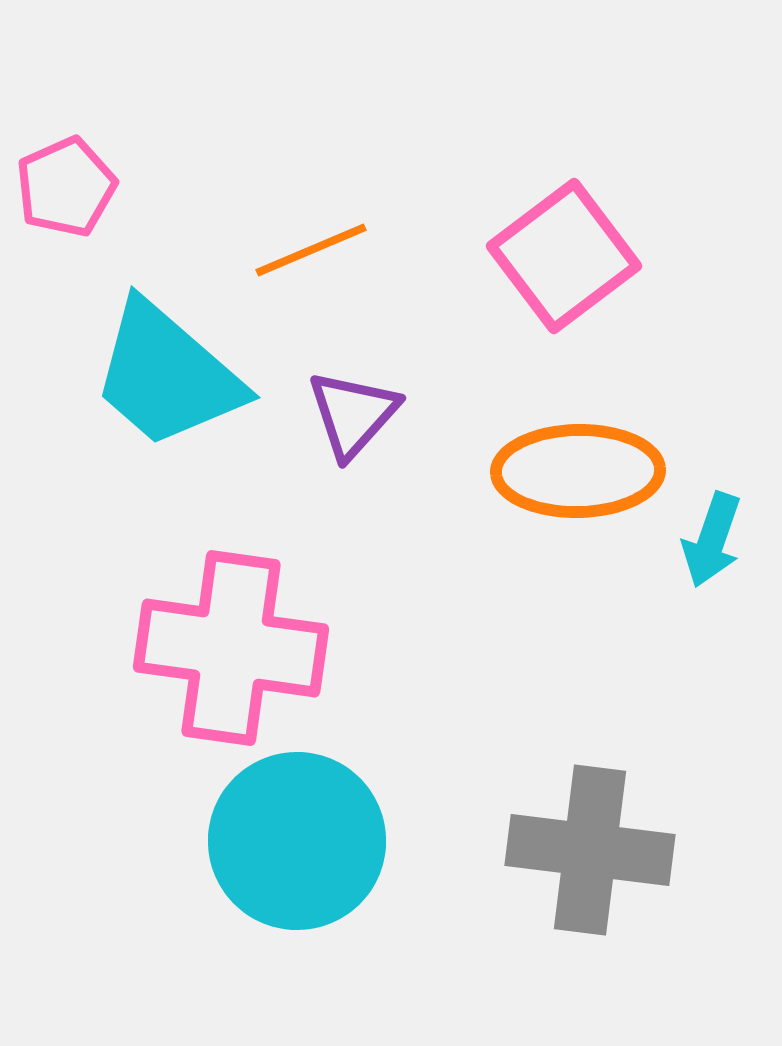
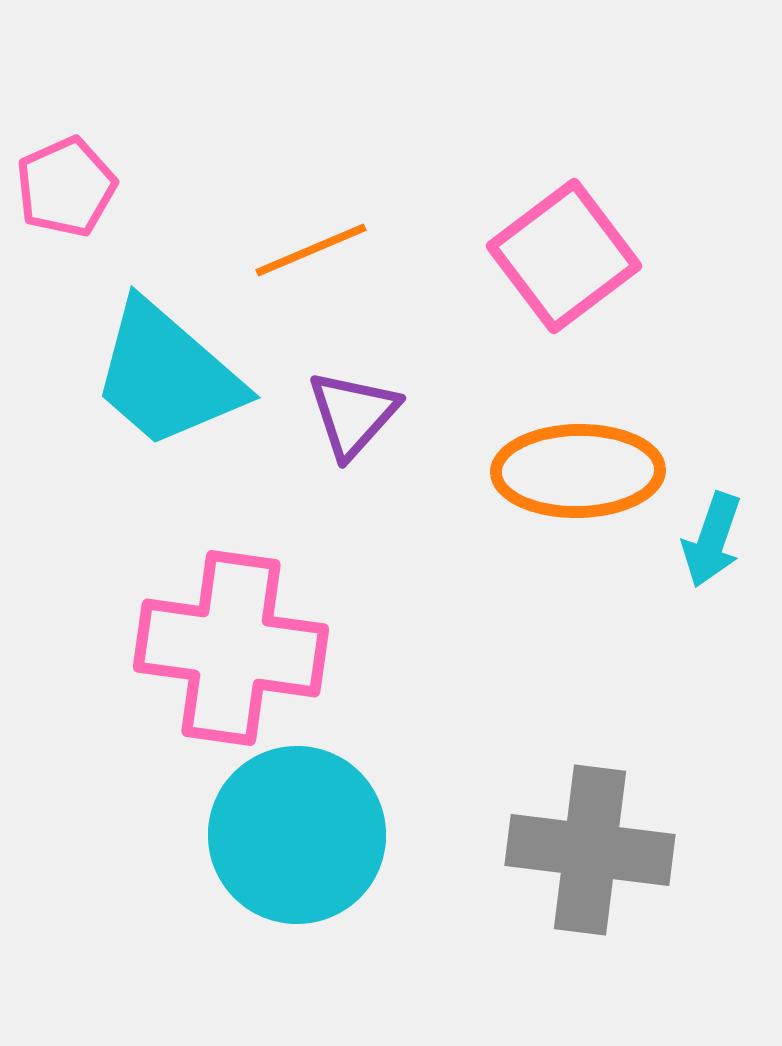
cyan circle: moved 6 px up
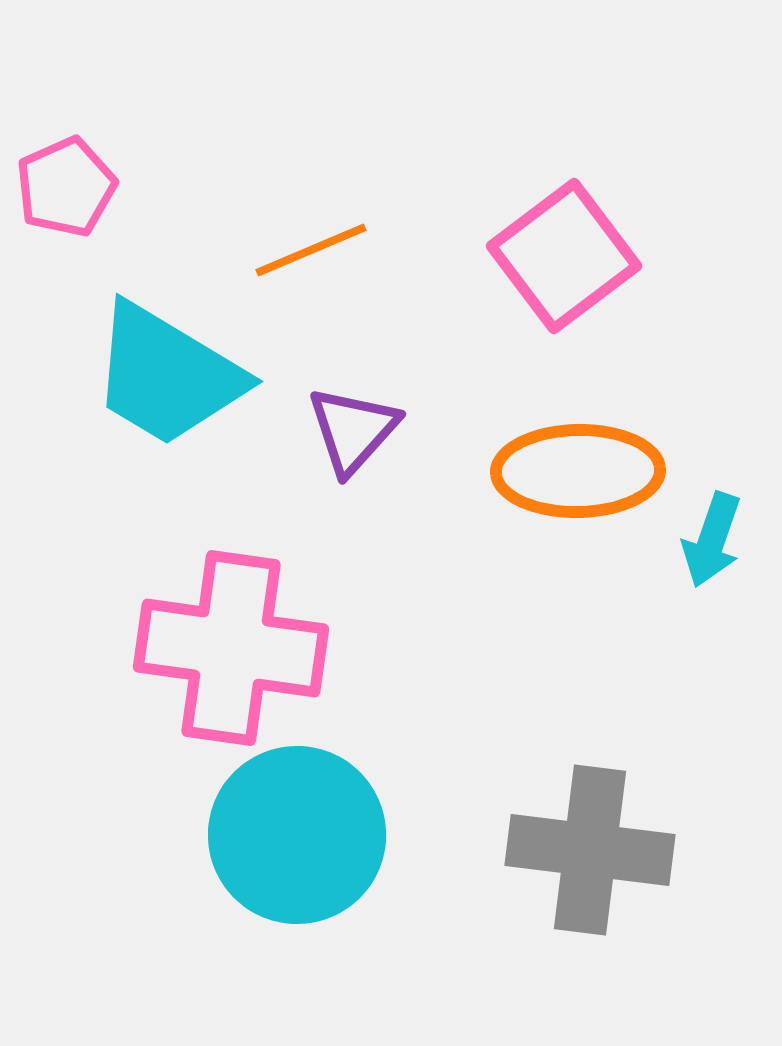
cyan trapezoid: rotated 10 degrees counterclockwise
purple triangle: moved 16 px down
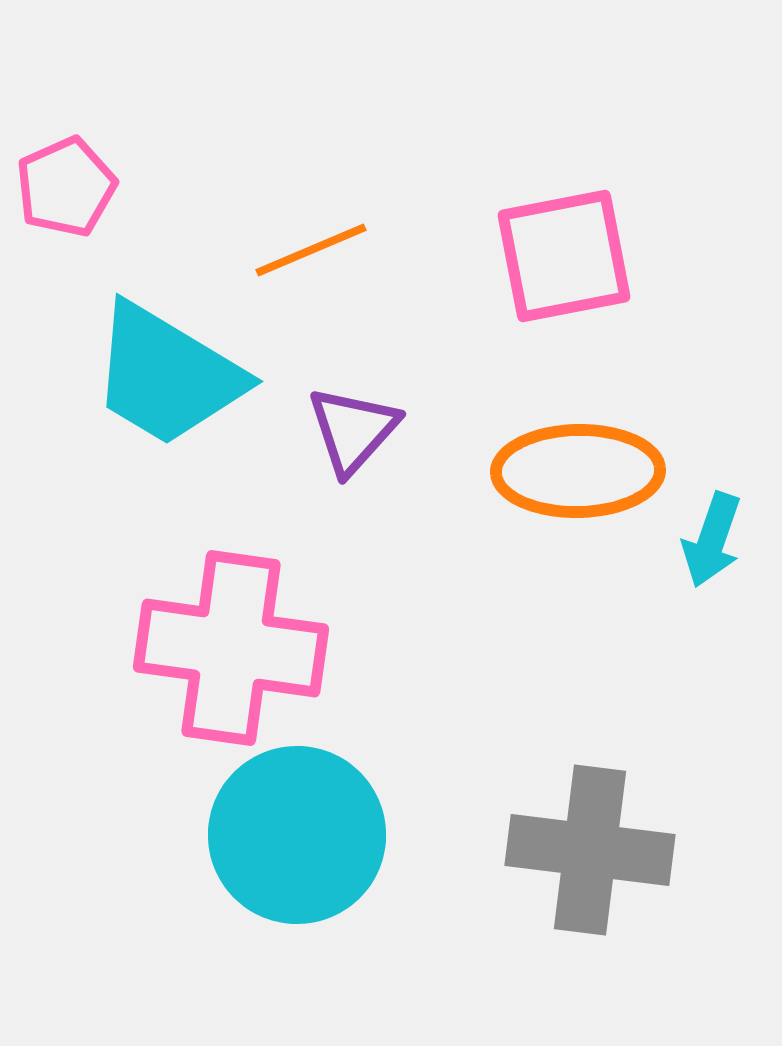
pink square: rotated 26 degrees clockwise
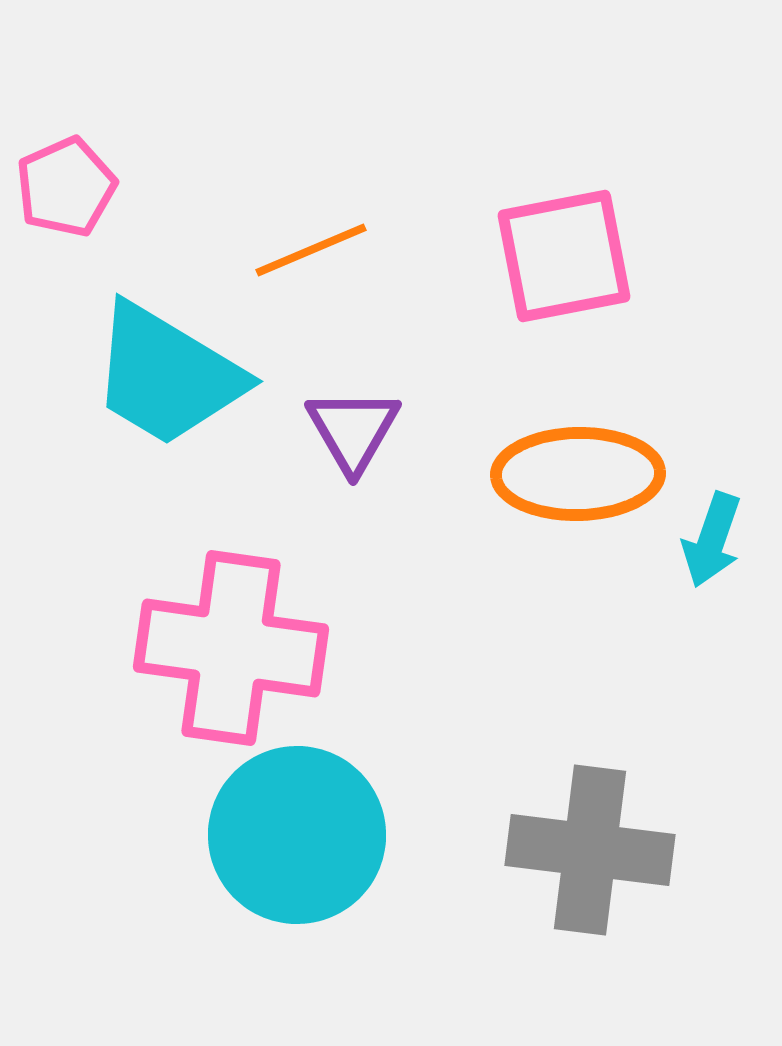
purple triangle: rotated 12 degrees counterclockwise
orange ellipse: moved 3 px down
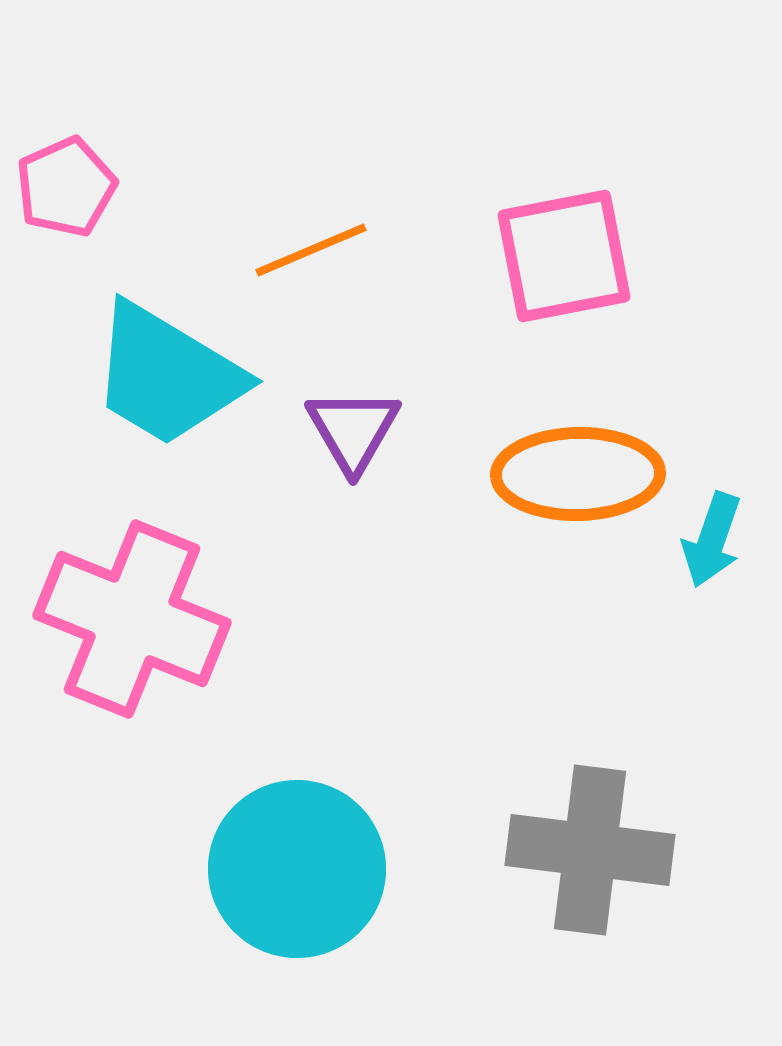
pink cross: moved 99 px left, 29 px up; rotated 14 degrees clockwise
cyan circle: moved 34 px down
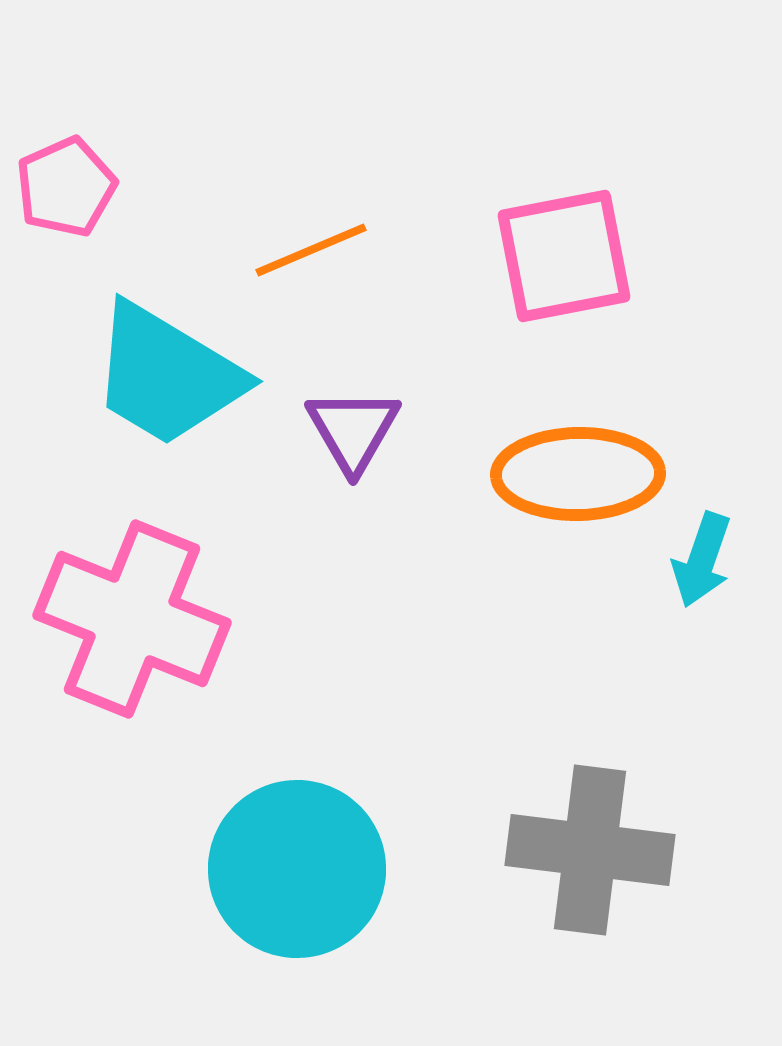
cyan arrow: moved 10 px left, 20 px down
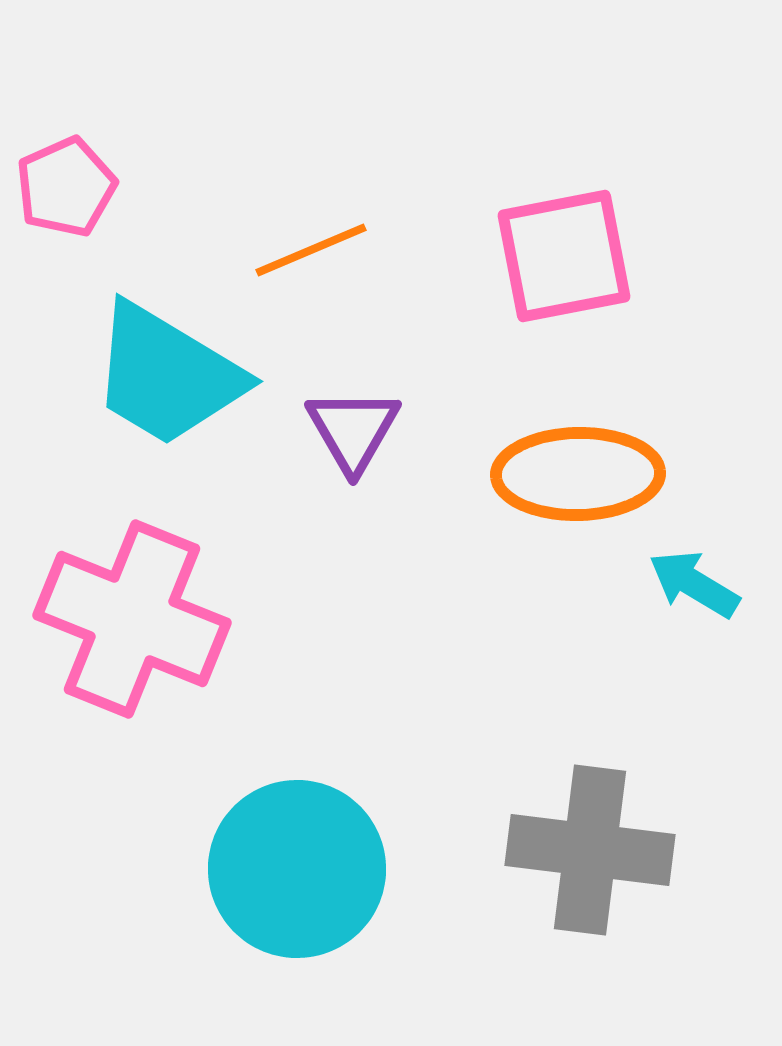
cyan arrow: moved 8 px left, 24 px down; rotated 102 degrees clockwise
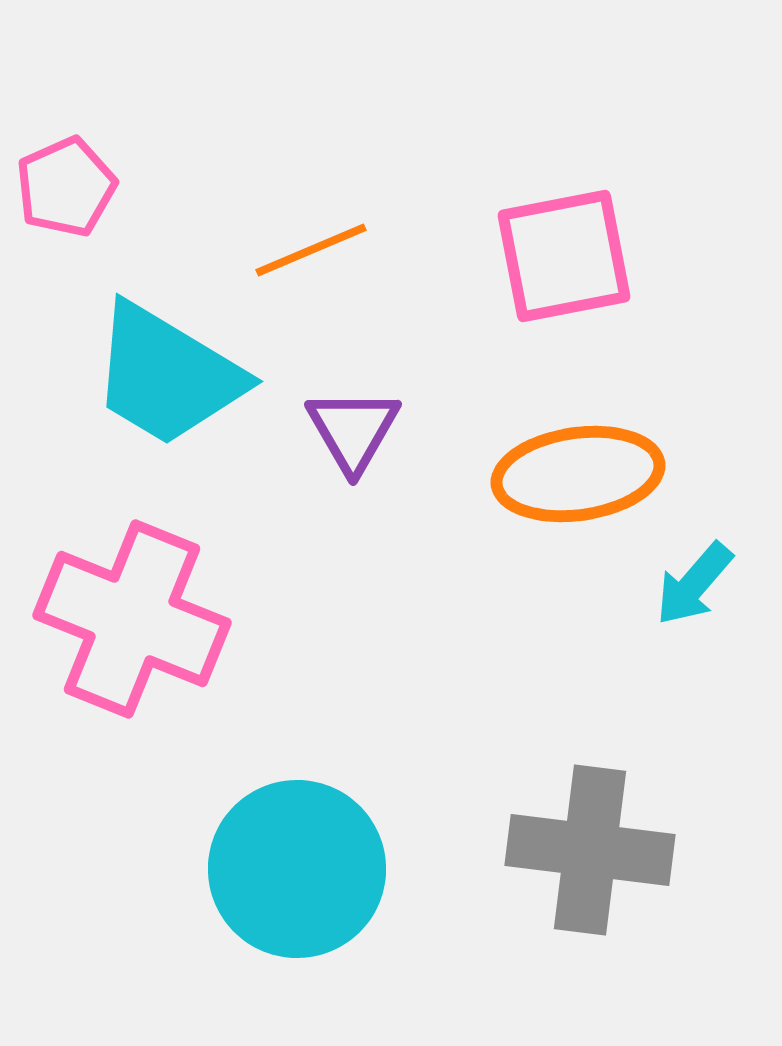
orange ellipse: rotated 7 degrees counterclockwise
cyan arrow: rotated 80 degrees counterclockwise
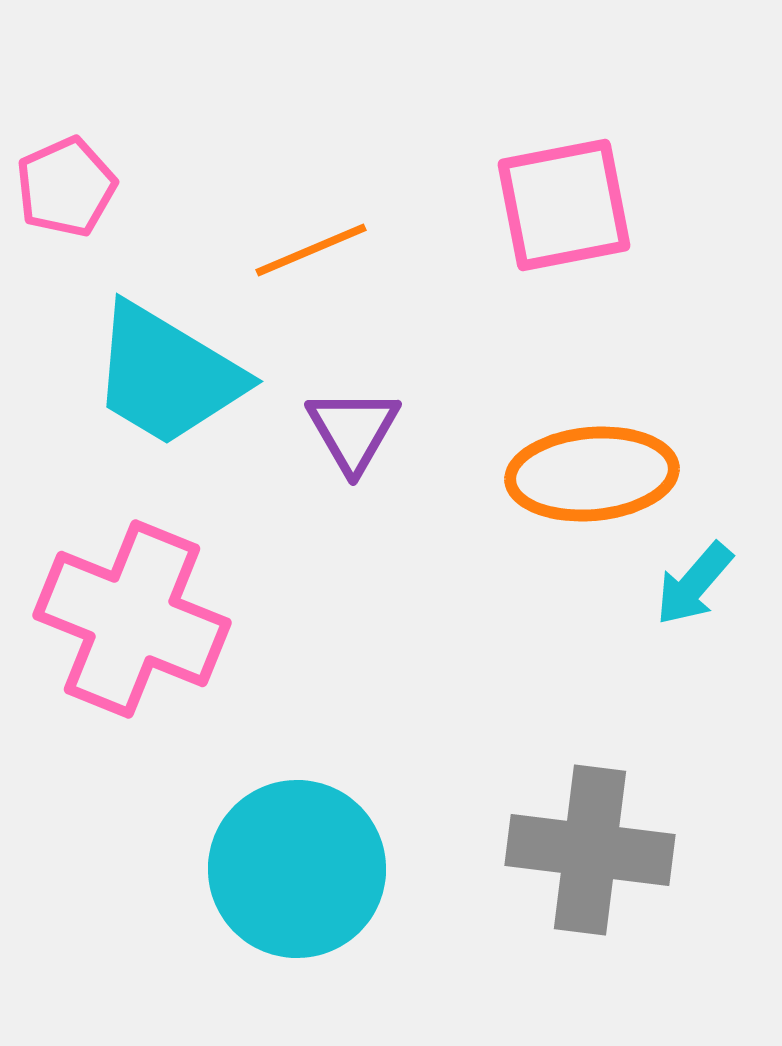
pink square: moved 51 px up
orange ellipse: moved 14 px right; rotated 3 degrees clockwise
